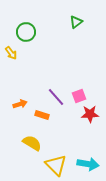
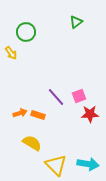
orange arrow: moved 9 px down
orange rectangle: moved 4 px left
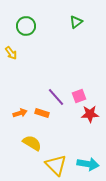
green circle: moved 6 px up
orange rectangle: moved 4 px right, 2 px up
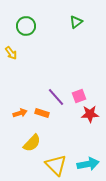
yellow semicircle: rotated 102 degrees clockwise
cyan arrow: rotated 20 degrees counterclockwise
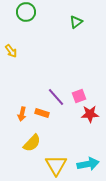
green circle: moved 14 px up
yellow arrow: moved 2 px up
orange arrow: moved 2 px right, 1 px down; rotated 120 degrees clockwise
yellow triangle: rotated 15 degrees clockwise
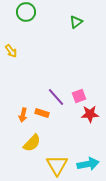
orange arrow: moved 1 px right, 1 px down
yellow triangle: moved 1 px right
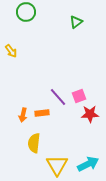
purple line: moved 2 px right
orange rectangle: rotated 24 degrees counterclockwise
yellow semicircle: moved 2 px right; rotated 144 degrees clockwise
cyan arrow: rotated 15 degrees counterclockwise
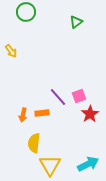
red star: rotated 30 degrees counterclockwise
yellow triangle: moved 7 px left
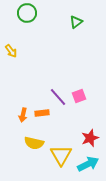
green circle: moved 1 px right, 1 px down
red star: moved 24 px down; rotated 12 degrees clockwise
yellow semicircle: rotated 84 degrees counterclockwise
yellow triangle: moved 11 px right, 10 px up
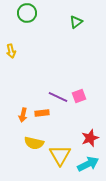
yellow arrow: rotated 24 degrees clockwise
purple line: rotated 24 degrees counterclockwise
yellow triangle: moved 1 px left
